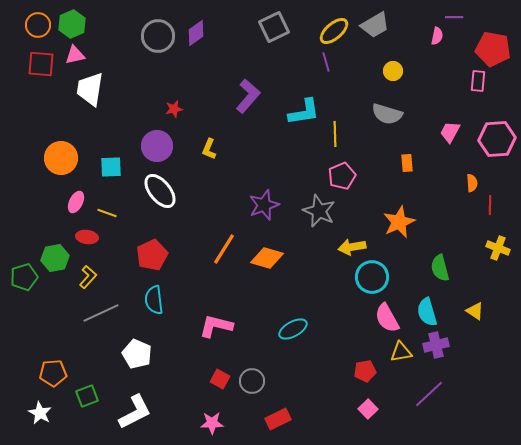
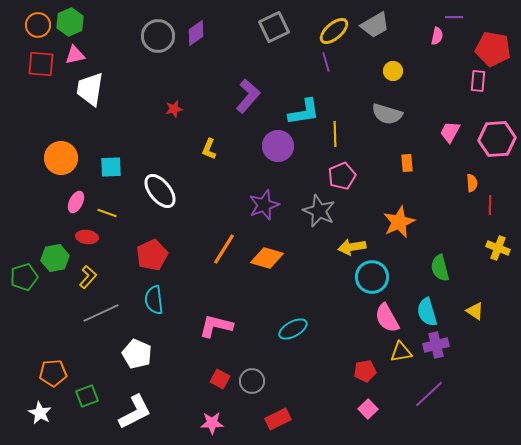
green hexagon at (72, 24): moved 2 px left, 2 px up
purple circle at (157, 146): moved 121 px right
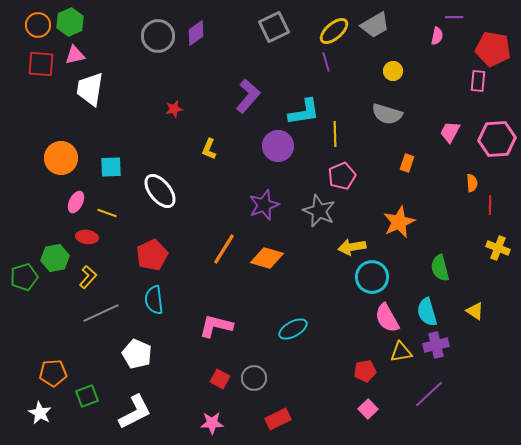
orange rectangle at (407, 163): rotated 24 degrees clockwise
gray circle at (252, 381): moved 2 px right, 3 px up
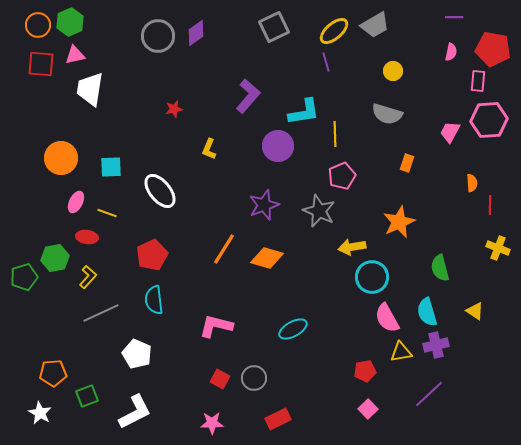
pink semicircle at (437, 36): moved 14 px right, 16 px down
pink hexagon at (497, 139): moved 8 px left, 19 px up
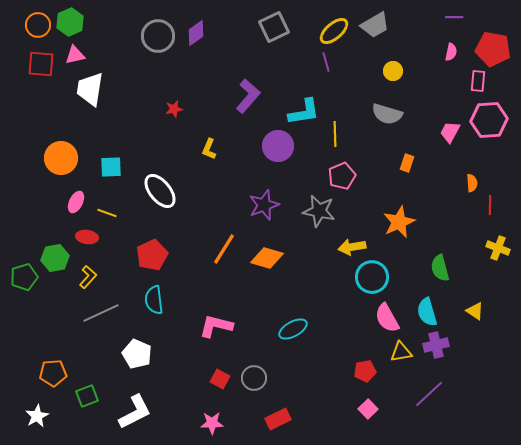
gray star at (319, 211): rotated 12 degrees counterclockwise
white star at (40, 413): moved 3 px left, 3 px down; rotated 15 degrees clockwise
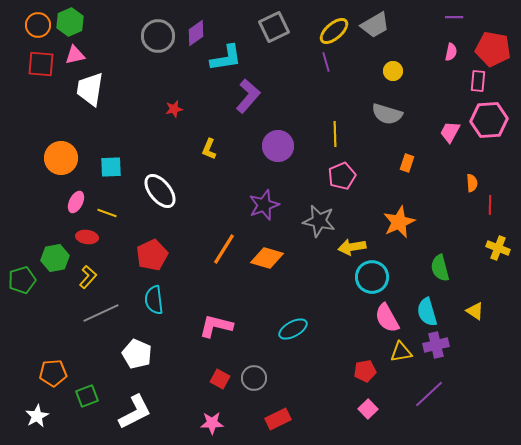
cyan L-shape at (304, 112): moved 78 px left, 54 px up
gray star at (319, 211): moved 10 px down
green pentagon at (24, 277): moved 2 px left, 3 px down
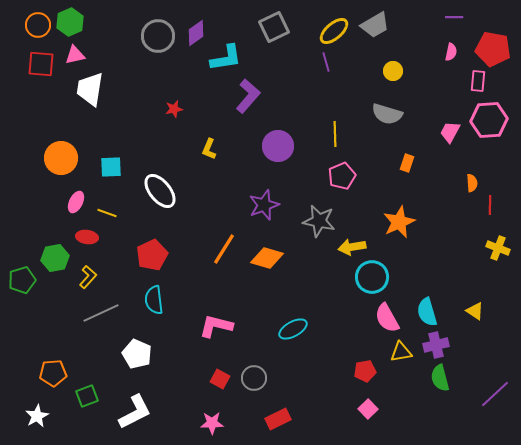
green semicircle at (440, 268): moved 110 px down
purple line at (429, 394): moved 66 px right
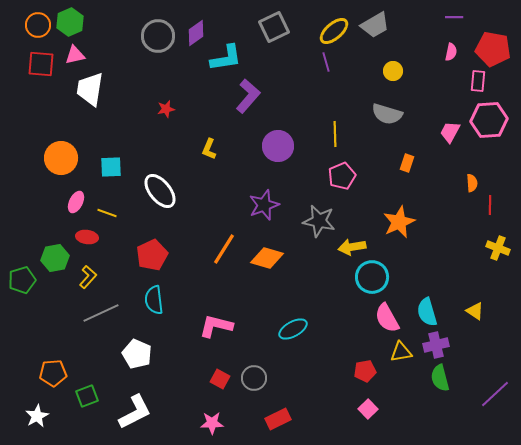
red star at (174, 109): moved 8 px left
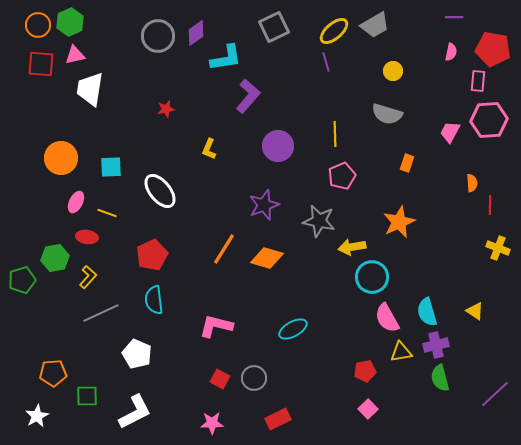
green square at (87, 396): rotated 20 degrees clockwise
